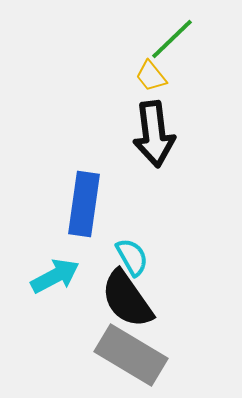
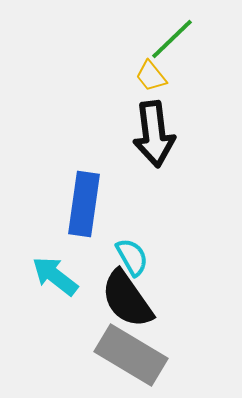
cyan arrow: rotated 114 degrees counterclockwise
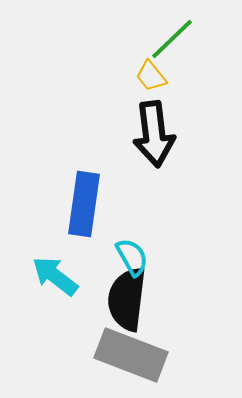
black semicircle: rotated 42 degrees clockwise
gray rectangle: rotated 10 degrees counterclockwise
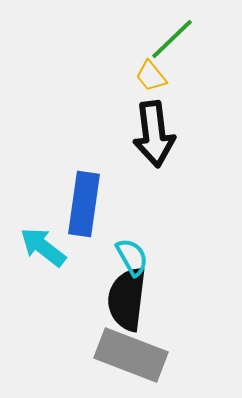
cyan arrow: moved 12 px left, 29 px up
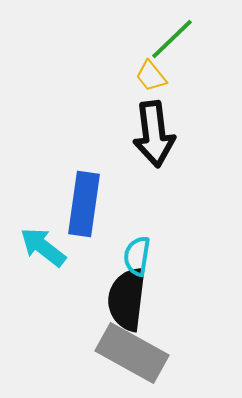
cyan semicircle: moved 5 px right, 1 px up; rotated 141 degrees counterclockwise
gray rectangle: moved 1 px right, 2 px up; rotated 8 degrees clockwise
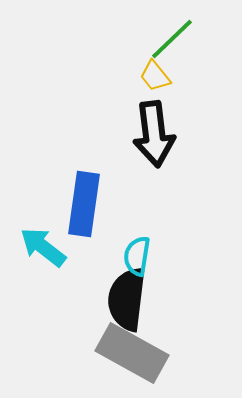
yellow trapezoid: moved 4 px right
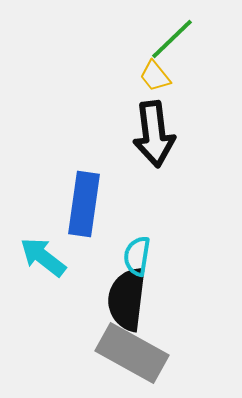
cyan arrow: moved 10 px down
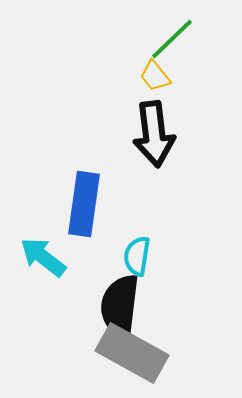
black semicircle: moved 7 px left, 7 px down
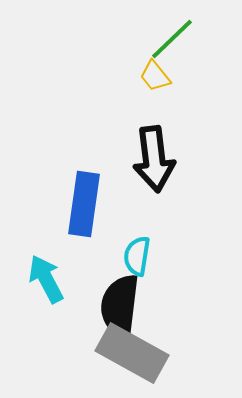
black arrow: moved 25 px down
cyan arrow: moved 3 px right, 22 px down; rotated 24 degrees clockwise
